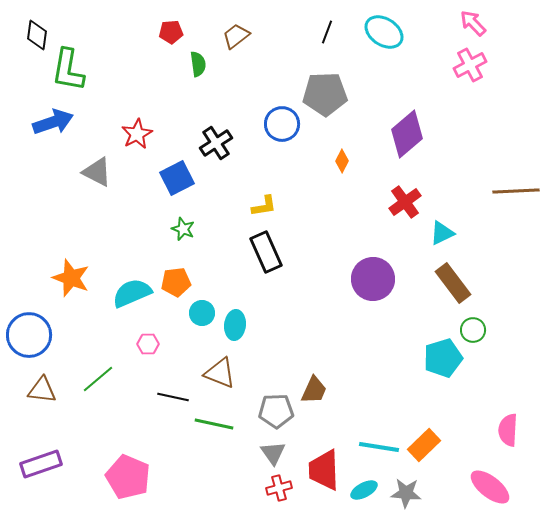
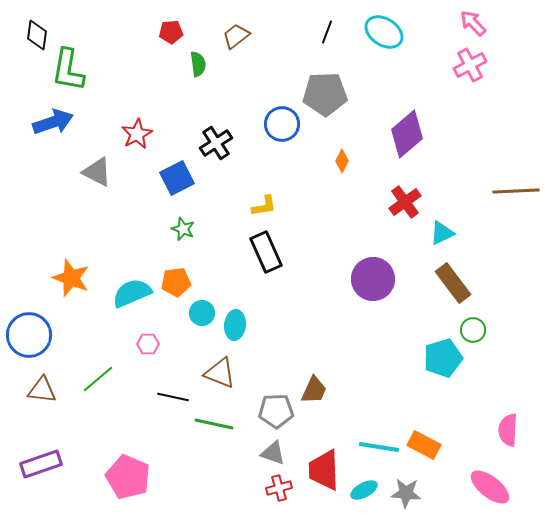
orange rectangle at (424, 445): rotated 72 degrees clockwise
gray triangle at (273, 453): rotated 36 degrees counterclockwise
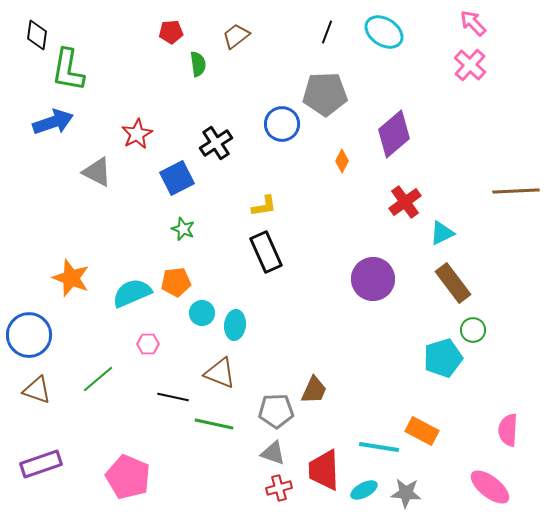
pink cross at (470, 65): rotated 20 degrees counterclockwise
purple diamond at (407, 134): moved 13 px left
brown triangle at (42, 390): moved 5 px left; rotated 12 degrees clockwise
orange rectangle at (424, 445): moved 2 px left, 14 px up
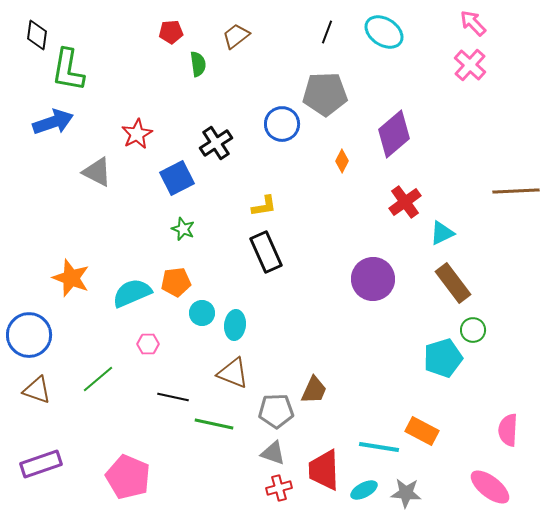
brown triangle at (220, 373): moved 13 px right
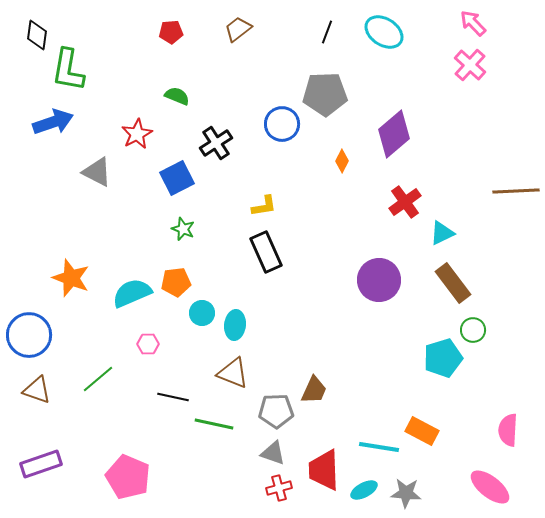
brown trapezoid at (236, 36): moved 2 px right, 7 px up
green semicircle at (198, 64): moved 21 px left, 32 px down; rotated 60 degrees counterclockwise
purple circle at (373, 279): moved 6 px right, 1 px down
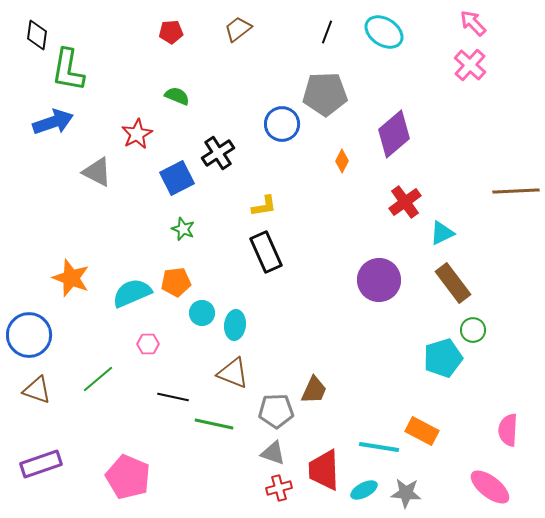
black cross at (216, 143): moved 2 px right, 10 px down
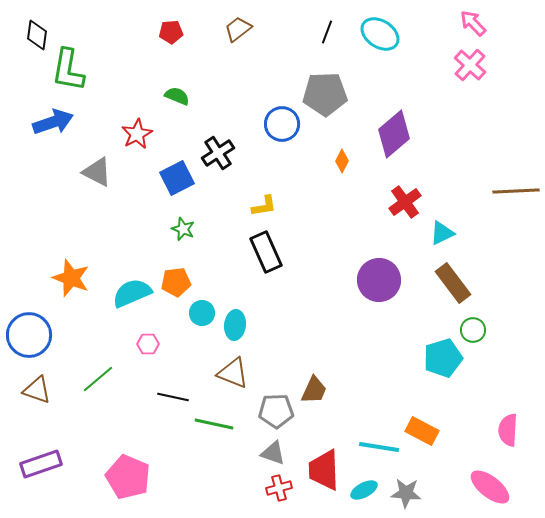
cyan ellipse at (384, 32): moved 4 px left, 2 px down
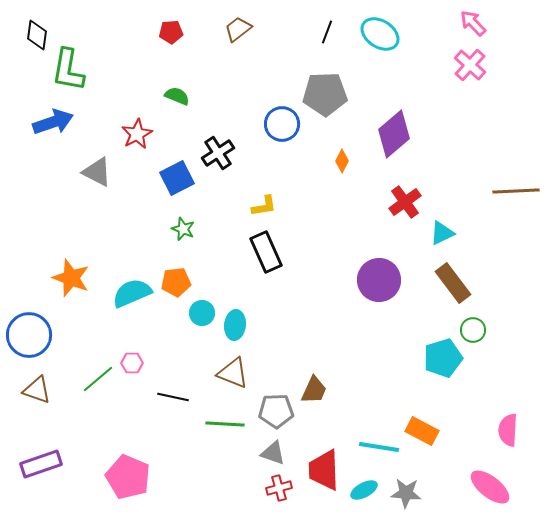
pink hexagon at (148, 344): moved 16 px left, 19 px down
green line at (214, 424): moved 11 px right; rotated 9 degrees counterclockwise
